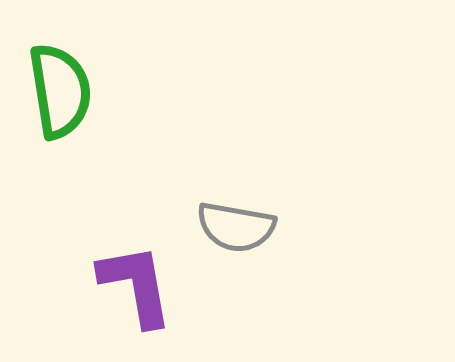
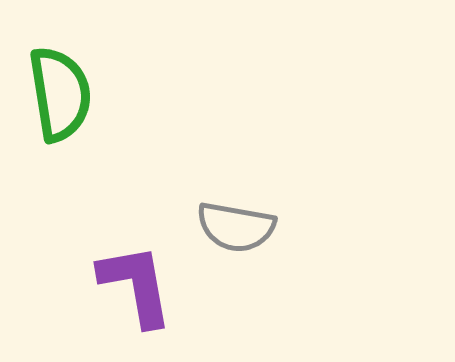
green semicircle: moved 3 px down
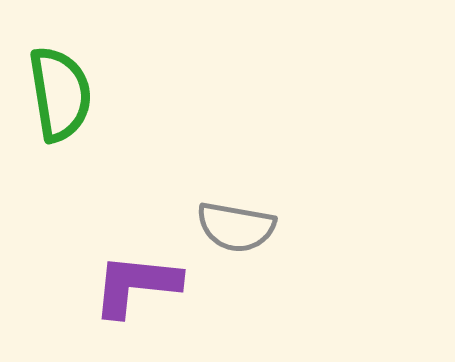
purple L-shape: rotated 74 degrees counterclockwise
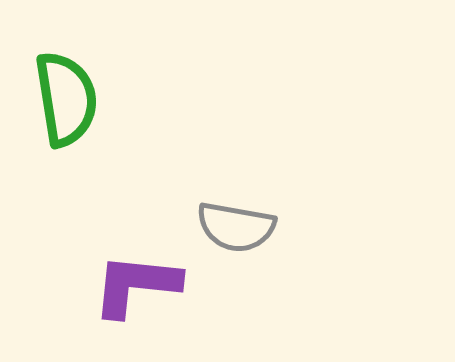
green semicircle: moved 6 px right, 5 px down
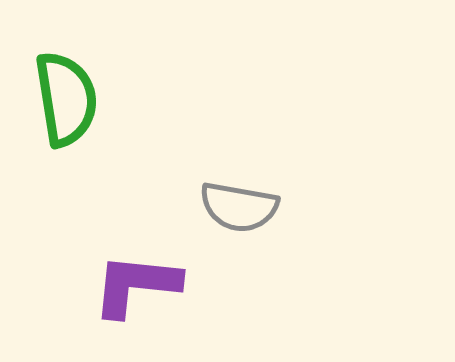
gray semicircle: moved 3 px right, 20 px up
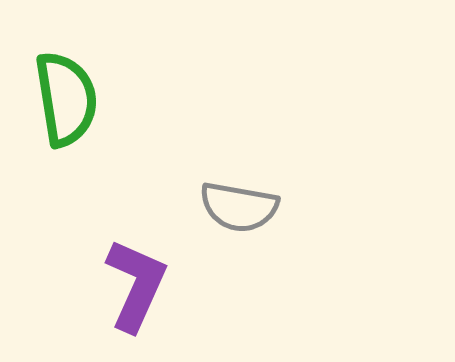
purple L-shape: rotated 108 degrees clockwise
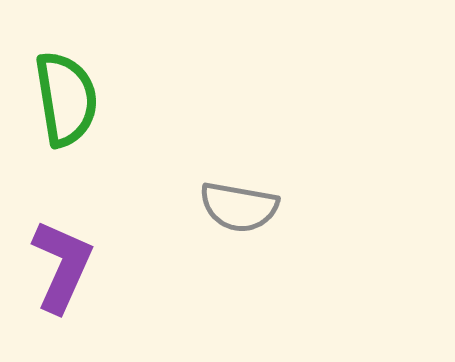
purple L-shape: moved 74 px left, 19 px up
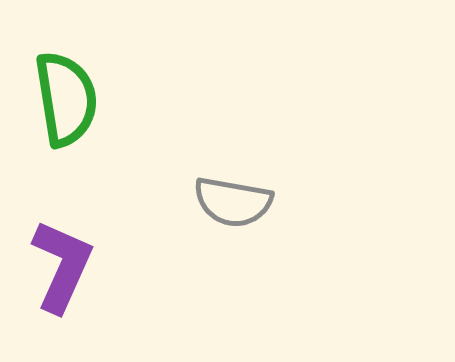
gray semicircle: moved 6 px left, 5 px up
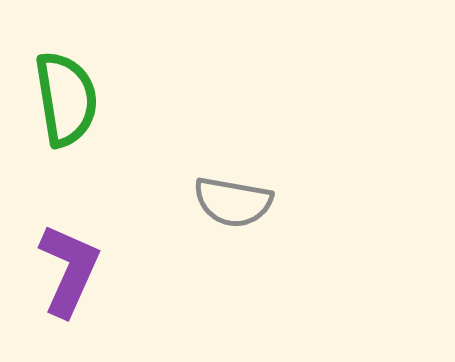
purple L-shape: moved 7 px right, 4 px down
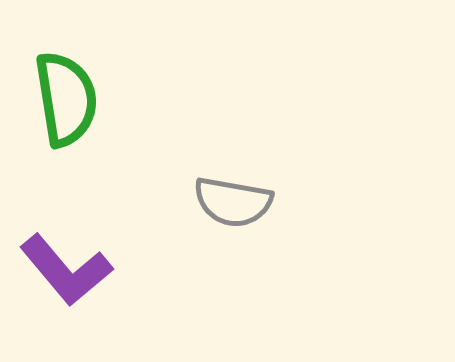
purple L-shape: moved 3 px left; rotated 116 degrees clockwise
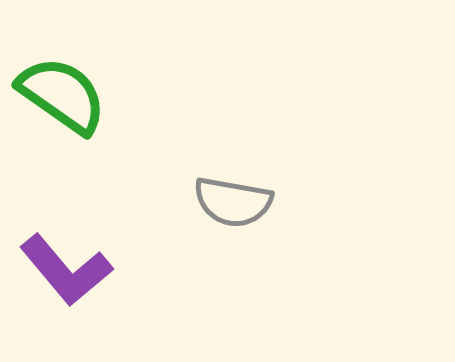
green semicircle: moved 4 px left, 4 px up; rotated 46 degrees counterclockwise
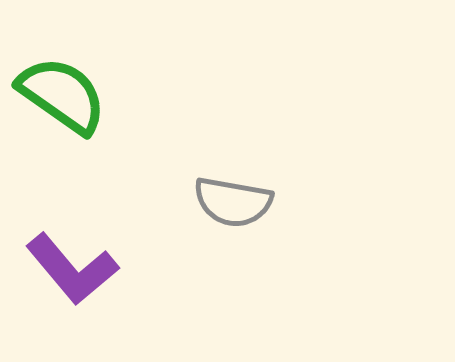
purple L-shape: moved 6 px right, 1 px up
